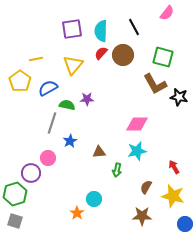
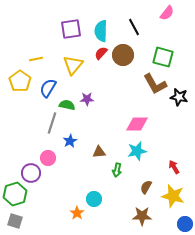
purple square: moved 1 px left
blue semicircle: rotated 30 degrees counterclockwise
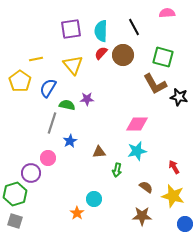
pink semicircle: rotated 133 degrees counterclockwise
yellow triangle: rotated 20 degrees counterclockwise
brown semicircle: rotated 96 degrees clockwise
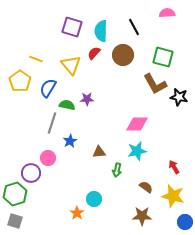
purple square: moved 1 px right, 2 px up; rotated 25 degrees clockwise
red semicircle: moved 7 px left
yellow line: rotated 32 degrees clockwise
yellow triangle: moved 2 px left
blue circle: moved 2 px up
